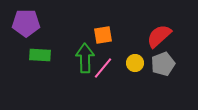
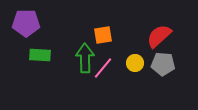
gray pentagon: rotated 25 degrees clockwise
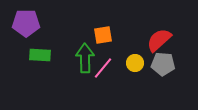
red semicircle: moved 4 px down
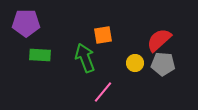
green arrow: rotated 20 degrees counterclockwise
pink line: moved 24 px down
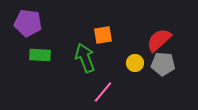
purple pentagon: moved 2 px right; rotated 8 degrees clockwise
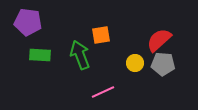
purple pentagon: moved 1 px up
orange square: moved 2 px left
green arrow: moved 5 px left, 3 px up
pink line: rotated 25 degrees clockwise
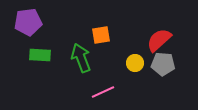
purple pentagon: rotated 16 degrees counterclockwise
green arrow: moved 1 px right, 3 px down
